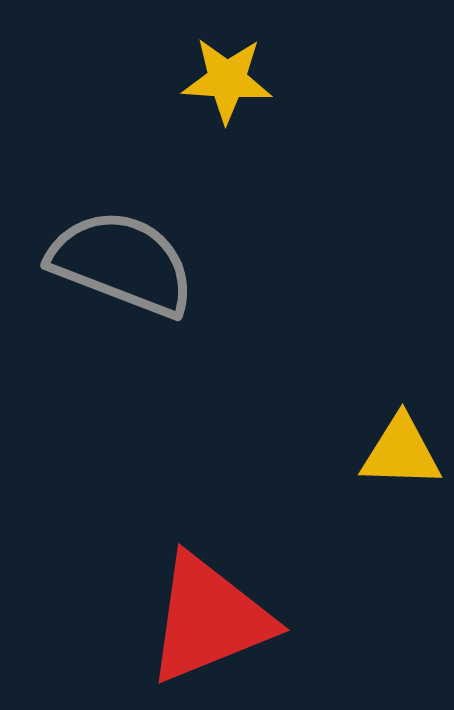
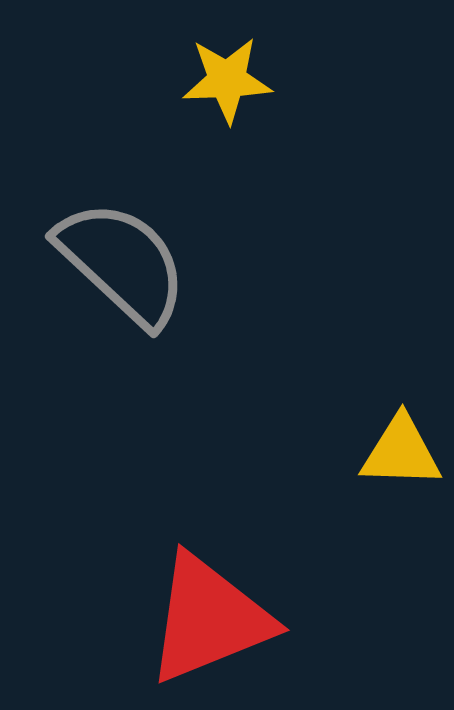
yellow star: rotated 6 degrees counterclockwise
gray semicircle: rotated 22 degrees clockwise
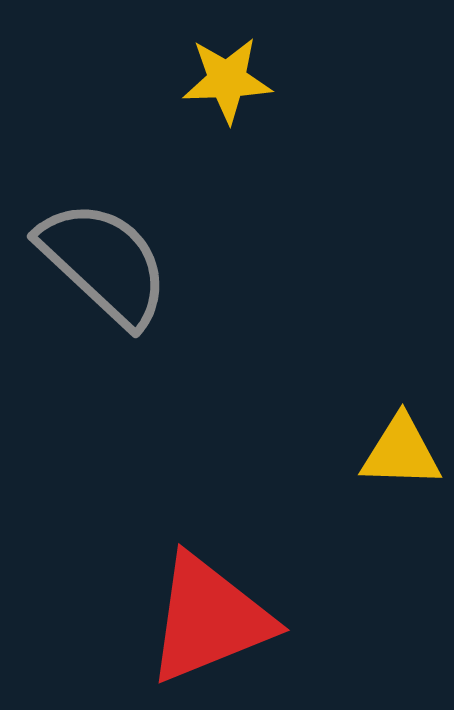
gray semicircle: moved 18 px left
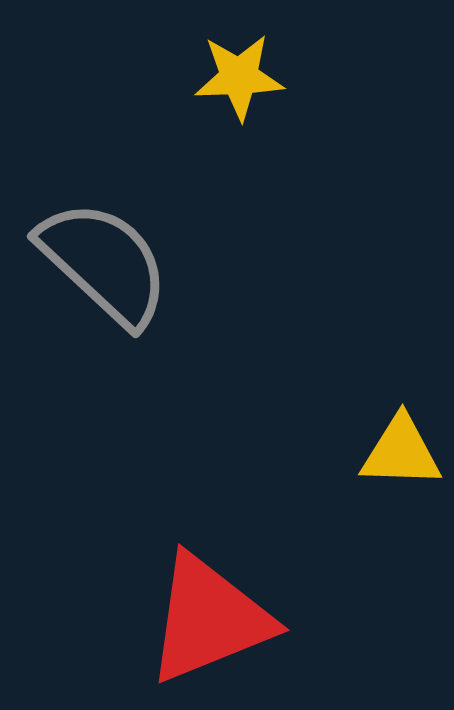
yellow star: moved 12 px right, 3 px up
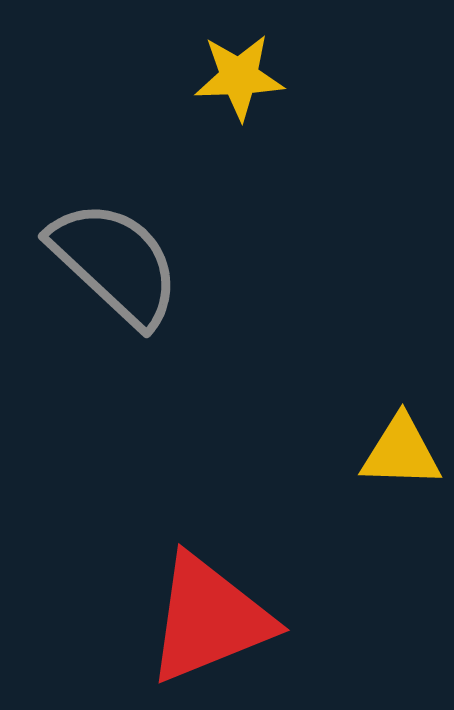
gray semicircle: moved 11 px right
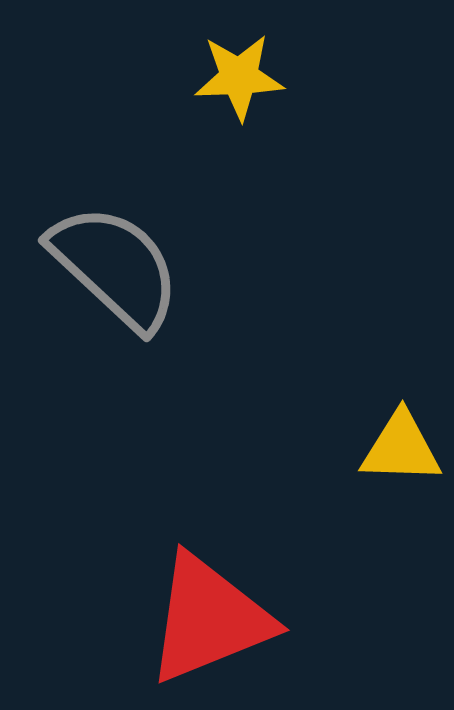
gray semicircle: moved 4 px down
yellow triangle: moved 4 px up
